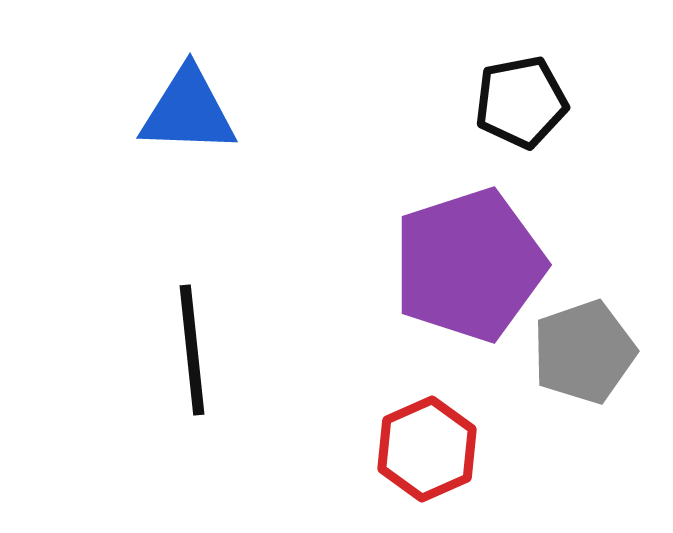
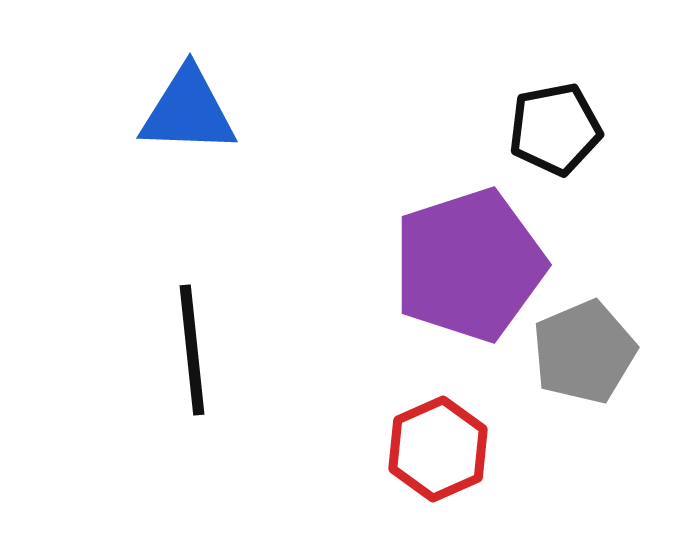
black pentagon: moved 34 px right, 27 px down
gray pentagon: rotated 4 degrees counterclockwise
red hexagon: moved 11 px right
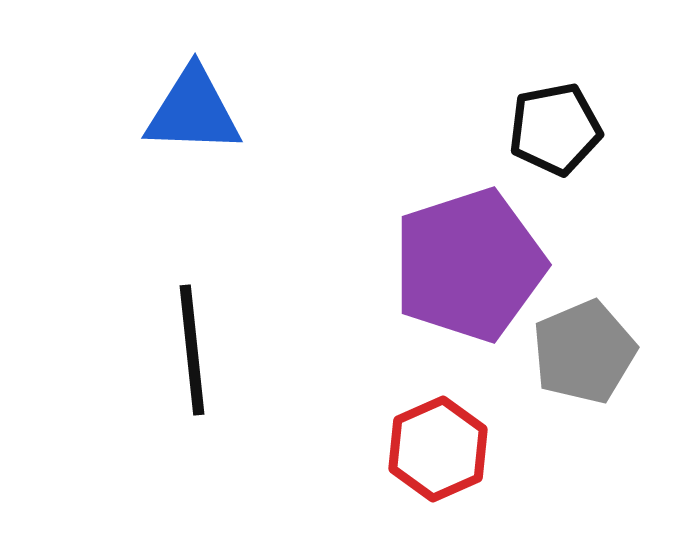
blue triangle: moved 5 px right
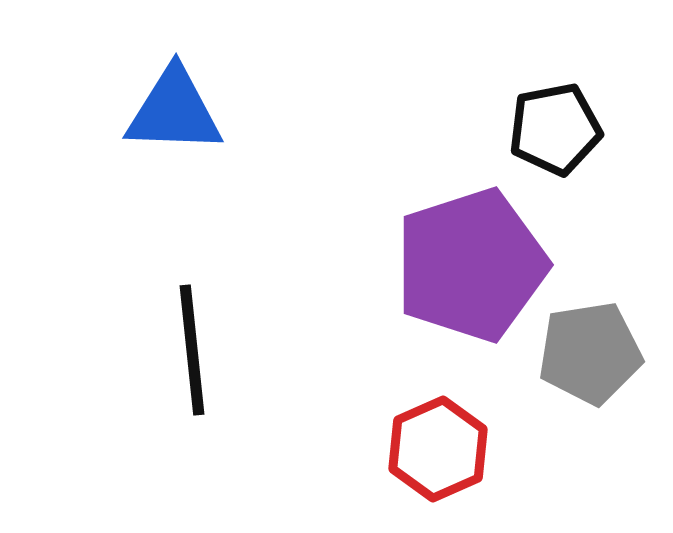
blue triangle: moved 19 px left
purple pentagon: moved 2 px right
gray pentagon: moved 6 px right, 1 px down; rotated 14 degrees clockwise
